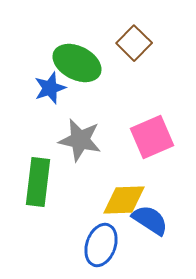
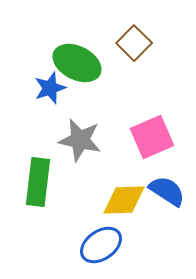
blue semicircle: moved 17 px right, 29 px up
blue ellipse: rotated 36 degrees clockwise
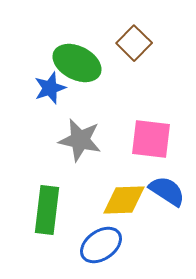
pink square: moved 1 px left, 2 px down; rotated 30 degrees clockwise
green rectangle: moved 9 px right, 28 px down
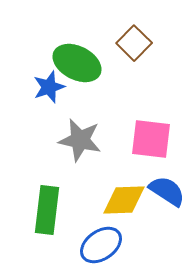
blue star: moved 1 px left, 1 px up
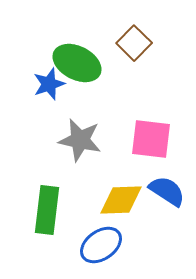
blue star: moved 3 px up
yellow diamond: moved 3 px left
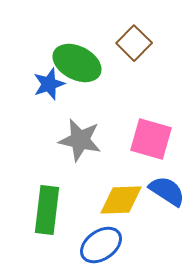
pink square: rotated 9 degrees clockwise
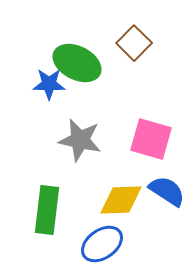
blue star: rotated 20 degrees clockwise
blue ellipse: moved 1 px right, 1 px up
